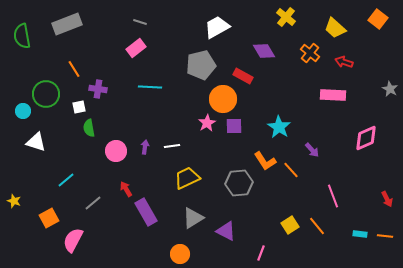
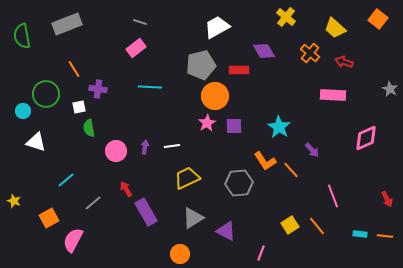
red rectangle at (243, 76): moved 4 px left, 6 px up; rotated 30 degrees counterclockwise
orange circle at (223, 99): moved 8 px left, 3 px up
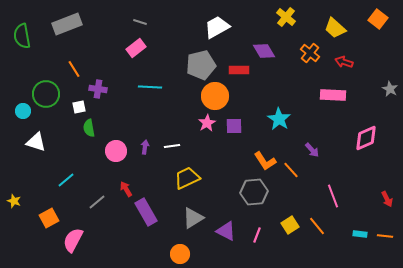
cyan star at (279, 127): moved 8 px up
gray hexagon at (239, 183): moved 15 px right, 9 px down
gray line at (93, 203): moved 4 px right, 1 px up
pink line at (261, 253): moved 4 px left, 18 px up
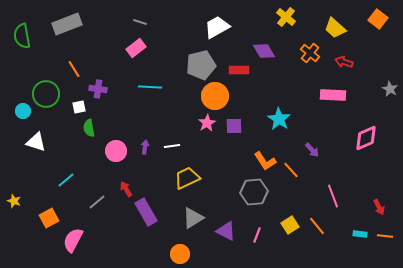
red arrow at (387, 199): moved 8 px left, 8 px down
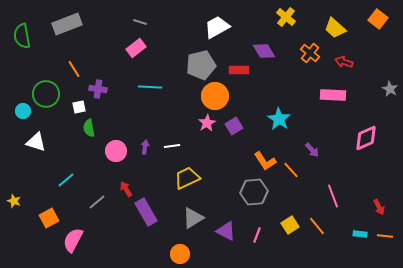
purple square at (234, 126): rotated 30 degrees counterclockwise
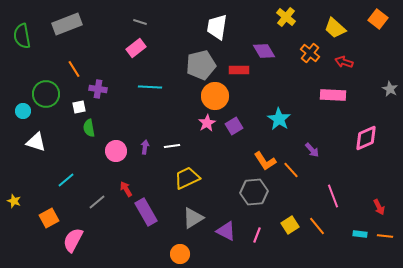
white trapezoid at (217, 27): rotated 52 degrees counterclockwise
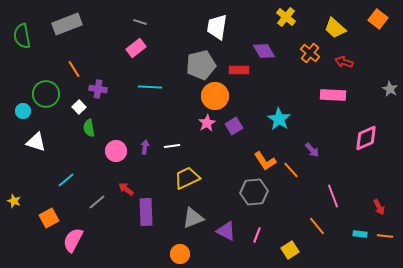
white square at (79, 107): rotated 32 degrees counterclockwise
red arrow at (126, 189): rotated 21 degrees counterclockwise
purple rectangle at (146, 212): rotated 28 degrees clockwise
gray triangle at (193, 218): rotated 10 degrees clockwise
yellow square at (290, 225): moved 25 px down
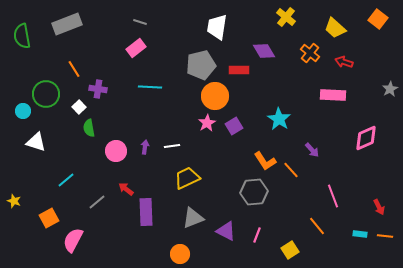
gray star at (390, 89): rotated 14 degrees clockwise
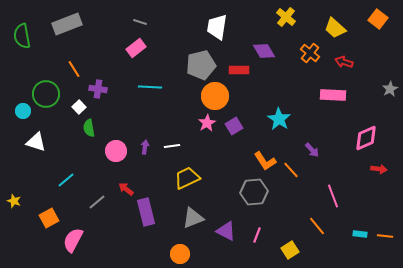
red arrow at (379, 207): moved 38 px up; rotated 56 degrees counterclockwise
purple rectangle at (146, 212): rotated 12 degrees counterclockwise
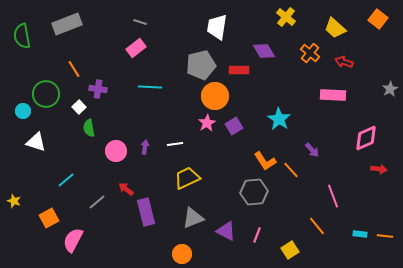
white line at (172, 146): moved 3 px right, 2 px up
orange circle at (180, 254): moved 2 px right
